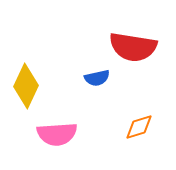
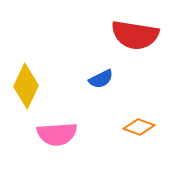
red semicircle: moved 2 px right, 12 px up
blue semicircle: moved 4 px right, 1 px down; rotated 15 degrees counterclockwise
orange diamond: rotated 36 degrees clockwise
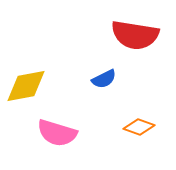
blue semicircle: moved 3 px right
yellow diamond: rotated 54 degrees clockwise
pink semicircle: moved 1 px up; rotated 21 degrees clockwise
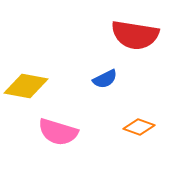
blue semicircle: moved 1 px right
yellow diamond: rotated 21 degrees clockwise
pink semicircle: moved 1 px right, 1 px up
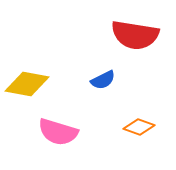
blue semicircle: moved 2 px left, 1 px down
yellow diamond: moved 1 px right, 2 px up
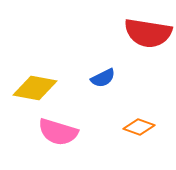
red semicircle: moved 13 px right, 2 px up
blue semicircle: moved 2 px up
yellow diamond: moved 8 px right, 4 px down
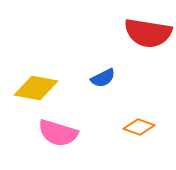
yellow diamond: moved 1 px right
pink semicircle: moved 1 px down
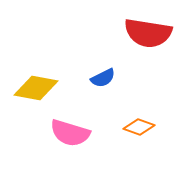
pink semicircle: moved 12 px right
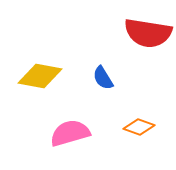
blue semicircle: rotated 85 degrees clockwise
yellow diamond: moved 4 px right, 12 px up
pink semicircle: rotated 147 degrees clockwise
